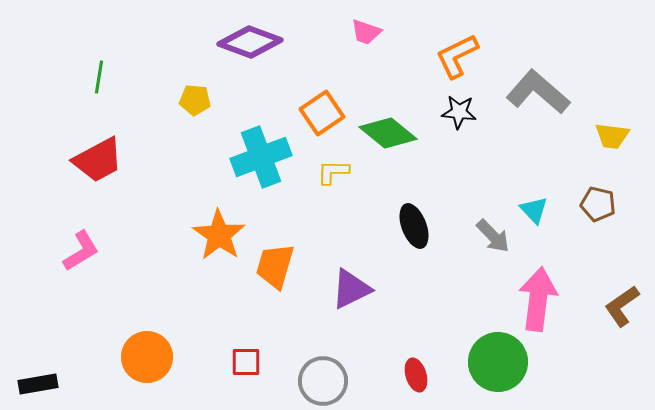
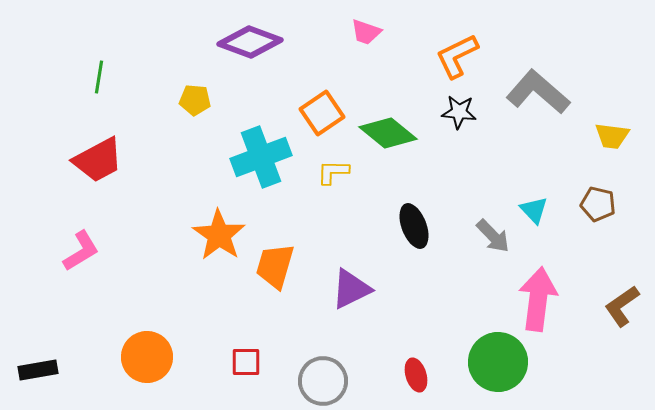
black rectangle: moved 14 px up
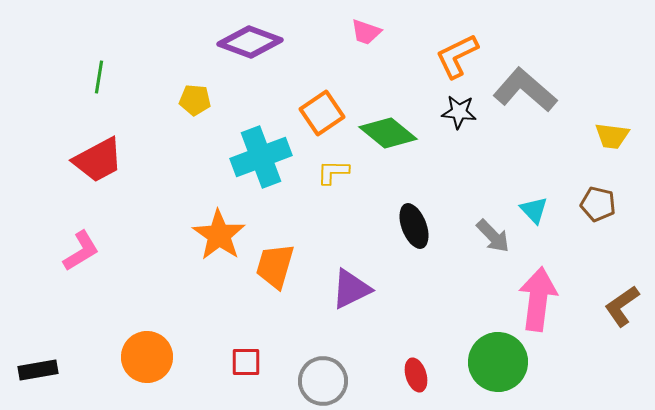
gray L-shape: moved 13 px left, 2 px up
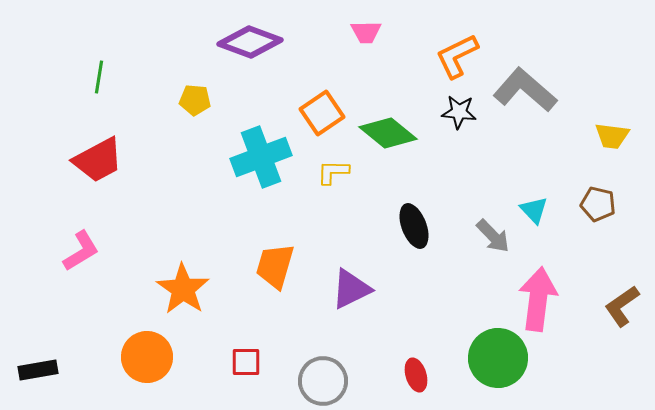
pink trapezoid: rotated 20 degrees counterclockwise
orange star: moved 36 px left, 54 px down
green circle: moved 4 px up
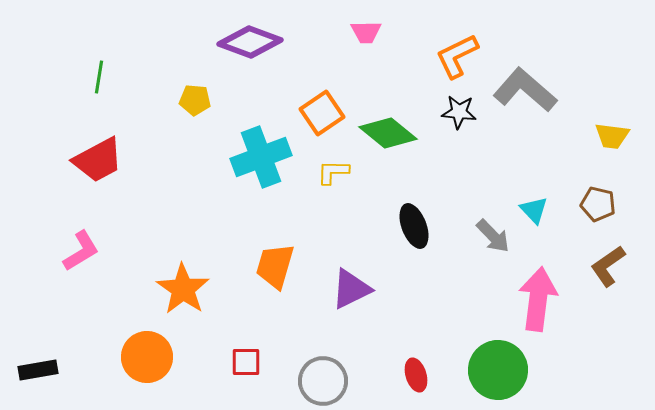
brown L-shape: moved 14 px left, 40 px up
green circle: moved 12 px down
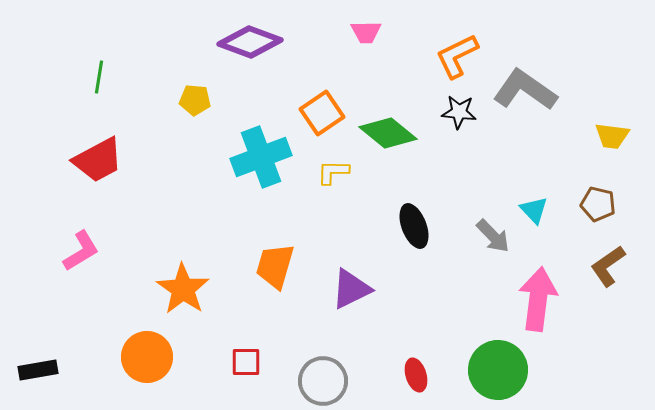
gray L-shape: rotated 6 degrees counterclockwise
